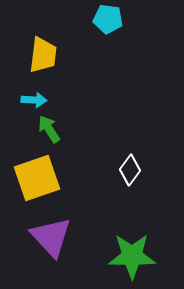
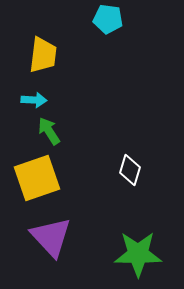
green arrow: moved 2 px down
white diamond: rotated 20 degrees counterclockwise
green star: moved 6 px right, 2 px up
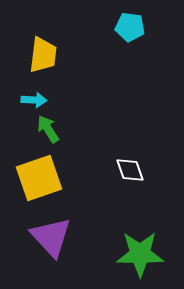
cyan pentagon: moved 22 px right, 8 px down
green arrow: moved 1 px left, 2 px up
white diamond: rotated 36 degrees counterclockwise
yellow square: moved 2 px right
green star: moved 2 px right
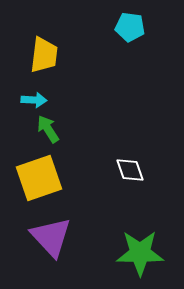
yellow trapezoid: moved 1 px right
green star: moved 1 px up
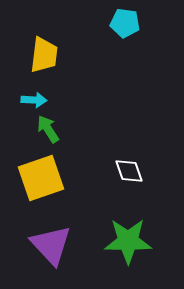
cyan pentagon: moved 5 px left, 4 px up
white diamond: moved 1 px left, 1 px down
yellow square: moved 2 px right
purple triangle: moved 8 px down
green star: moved 12 px left, 12 px up
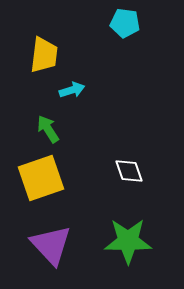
cyan arrow: moved 38 px right, 10 px up; rotated 20 degrees counterclockwise
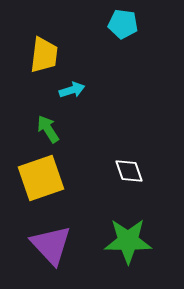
cyan pentagon: moved 2 px left, 1 px down
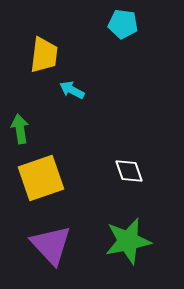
cyan arrow: rotated 135 degrees counterclockwise
green arrow: moved 28 px left; rotated 24 degrees clockwise
green star: rotated 12 degrees counterclockwise
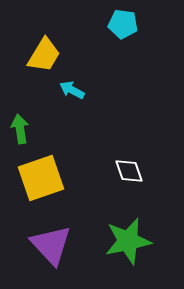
yellow trapezoid: rotated 24 degrees clockwise
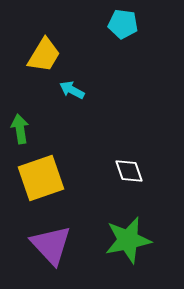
green star: moved 1 px up
